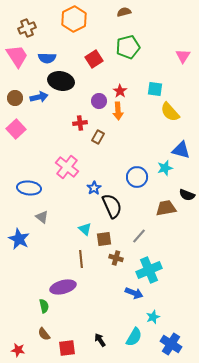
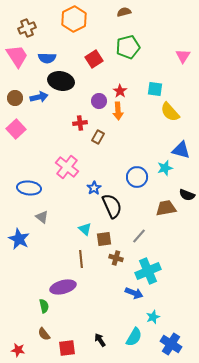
cyan cross at (149, 270): moved 1 px left, 1 px down
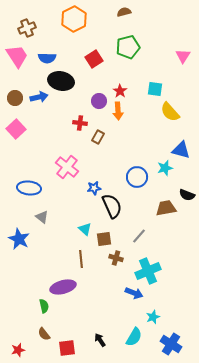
red cross at (80, 123): rotated 16 degrees clockwise
blue star at (94, 188): rotated 24 degrees clockwise
red star at (18, 350): rotated 24 degrees counterclockwise
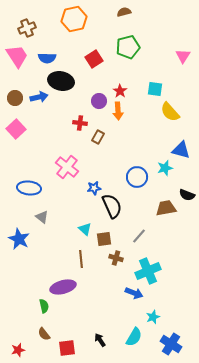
orange hexagon at (74, 19): rotated 15 degrees clockwise
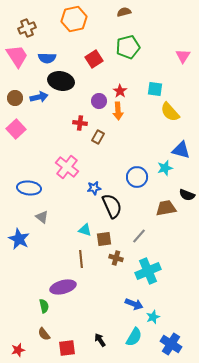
cyan triangle at (85, 229): moved 1 px down; rotated 24 degrees counterclockwise
blue arrow at (134, 293): moved 11 px down
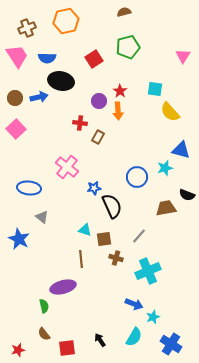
orange hexagon at (74, 19): moved 8 px left, 2 px down
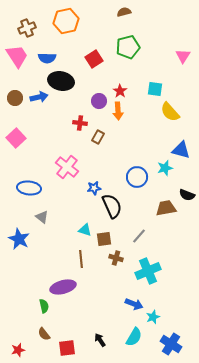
pink square at (16, 129): moved 9 px down
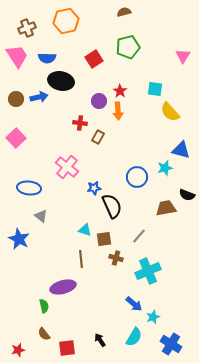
brown circle at (15, 98): moved 1 px right, 1 px down
gray triangle at (42, 217): moved 1 px left, 1 px up
blue arrow at (134, 304): rotated 18 degrees clockwise
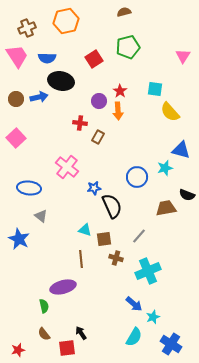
black arrow at (100, 340): moved 19 px left, 7 px up
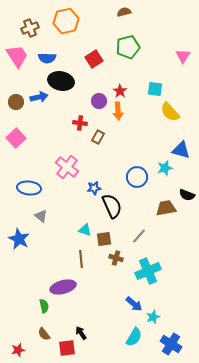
brown cross at (27, 28): moved 3 px right
brown circle at (16, 99): moved 3 px down
